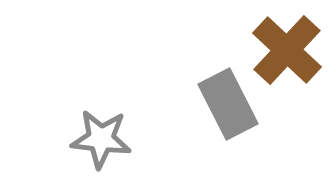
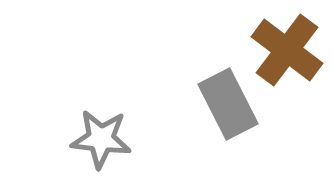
brown cross: rotated 6 degrees counterclockwise
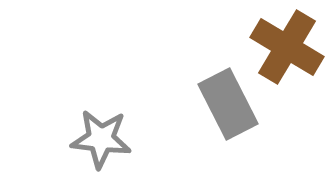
brown cross: moved 3 px up; rotated 6 degrees counterclockwise
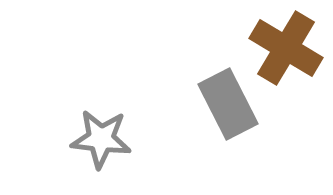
brown cross: moved 1 px left, 1 px down
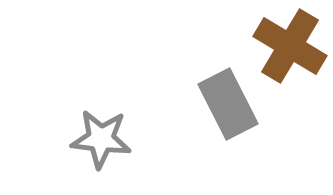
brown cross: moved 4 px right, 2 px up
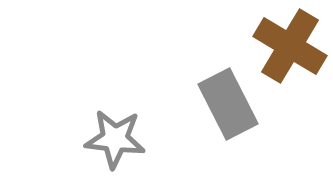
gray star: moved 14 px right
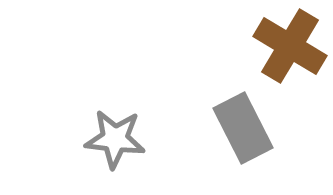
gray rectangle: moved 15 px right, 24 px down
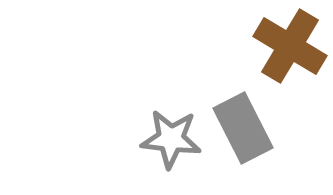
gray star: moved 56 px right
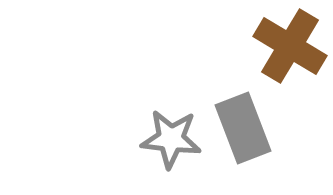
gray rectangle: rotated 6 degrees clockwise
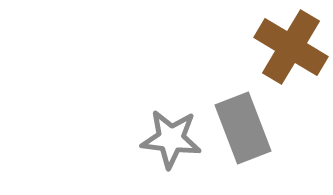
brown cross: moved 1 px right, 1 px down
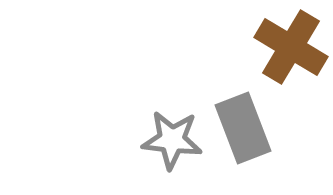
gray star: moved 1 px right, 1 px down
